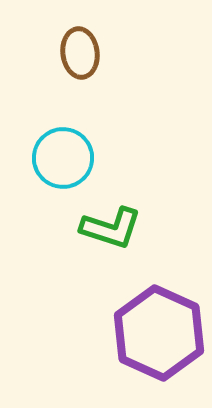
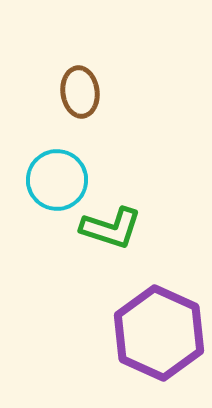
brown ellipse: moved 39 px down
cyan circle: moved 6 px left, 22 px down
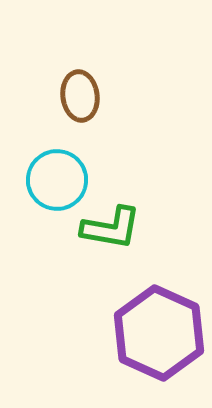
brown ellipse: moved 4 px down
green L-shape: rotated 8 degrees counterclockwise
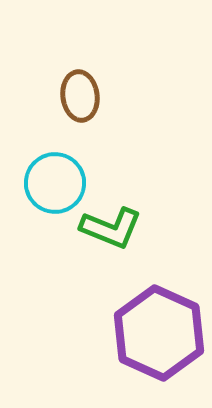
cyan circle: moved 2 px left, 3 px down
green L-shape: rotated 12 degrees clockwise
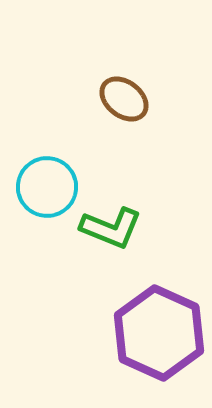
brown ellipse: moved 44 px right, 3 px down; rotated 45 degrees counterclockwise
cyan circle: moved 8 px left, 4 px down
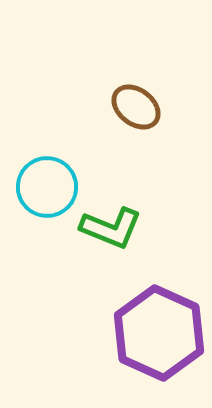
brown ellipse: moved 12 px right, 8 px down
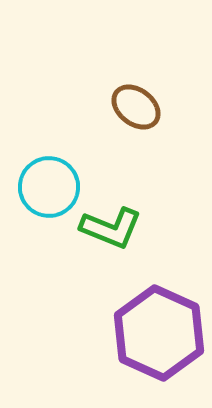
cyan circle: moved 2 px right
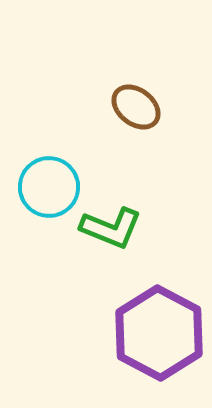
purple hexagon: rotated 4 degrees clockwise
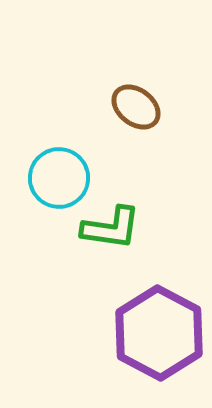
cyan circle: moved 10 px right, 9 px up
green L-shape: rotated 14 degrees counterclockwise
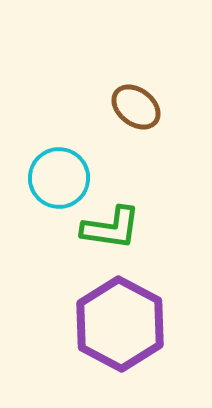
purple hexagon: moved 39 px left, 9 px up
